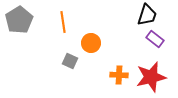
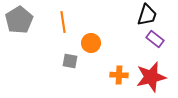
gray square: rotated 14 degrees counterclockwise
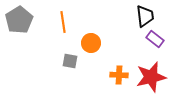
black trapezoid: moved 2 px left, 1 px down; rotated 25 degrees counterclockwise
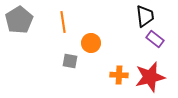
red star: moved 1 px left
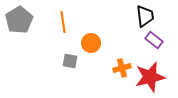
purple rectangle: moved 1 px left, 1 px down
orange cross: moved 3 px right, 7 px up; rotated 18 degrees counterclockwise
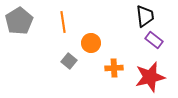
gray pentagon: moved 1 px down
gray square: moved 1 px left; rotated 28 degrees clockwise
orange cross: moved 8 px left; rotated 12 degrees clockwise
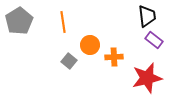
black trapezoid: moved 2 px right
orange circle: moved 1 px left, 2 px down
orange cross: moved 11 px up
red star: moved 3 px left, 1 px down
